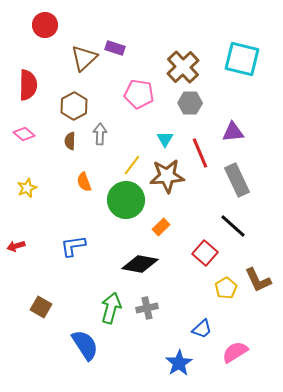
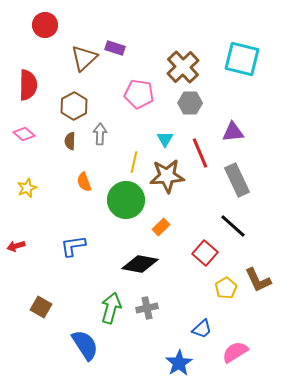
yellow line: moved 2 px right, 3 px up; rotated 25 degrees counterclockwise
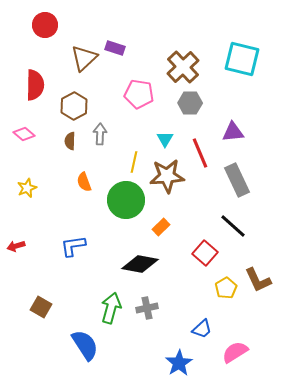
red semicircle: moved 7 px right
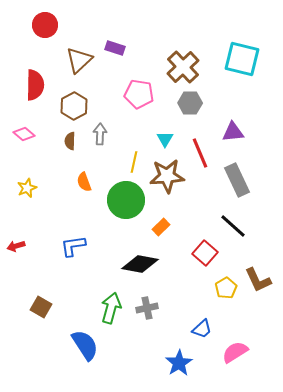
brown triangle: moved 5 px left, 2 px down
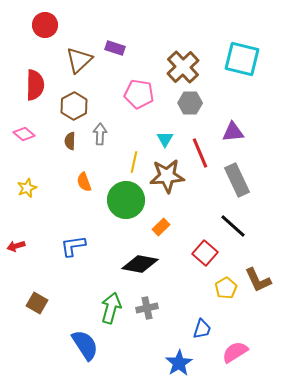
brown square: moved 4 px left, 4 px up
blue trapezoid: rotated 30 degrees counterclockwise
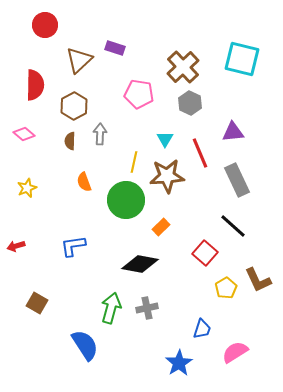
gray hexagon: rotated 25 degrees clockwise
